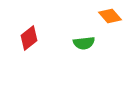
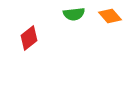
green semicircle: moved 10 px left, 29 px up
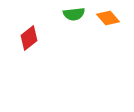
orange diamond: moved 2 px left, 2 px down
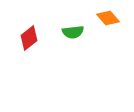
green semicircle: moved 1 px left, 18 px down
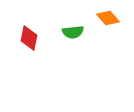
red diamond: rotated 40 degrees counterclockwise
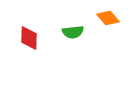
red diamond: rotated 10 degrees counterclockwise
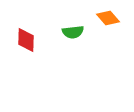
red diamond: moved 3 px left, 2 px down
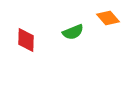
green semicircle: rotated 15 degrees counterclockwise
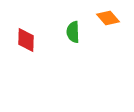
green semicircle: rotated 110 degrees clockwise
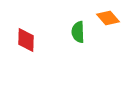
green semicircle: moved 5 px right
